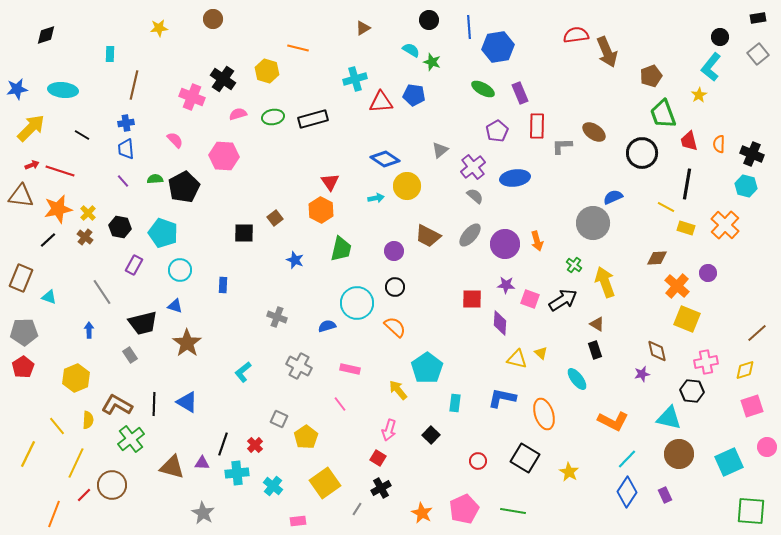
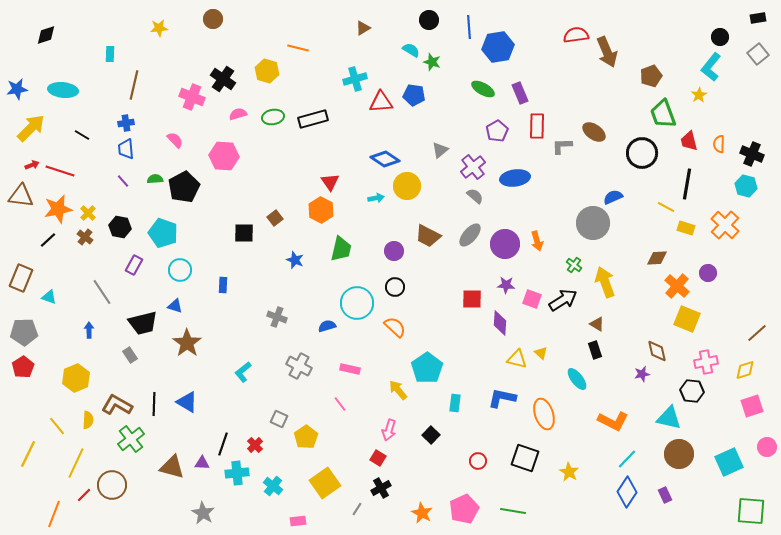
pink square at (530, 299): moved 2 px right
black square at (525, 458): rotated 12 degrees counterclockwise
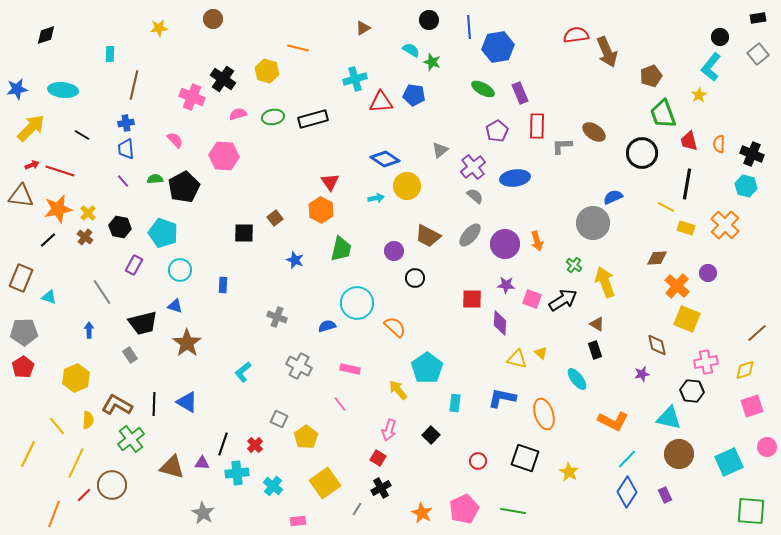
black circle at (395, 287): moved 20 px right, 9 px up
brown diamond at (657, 351): moved 6 px up
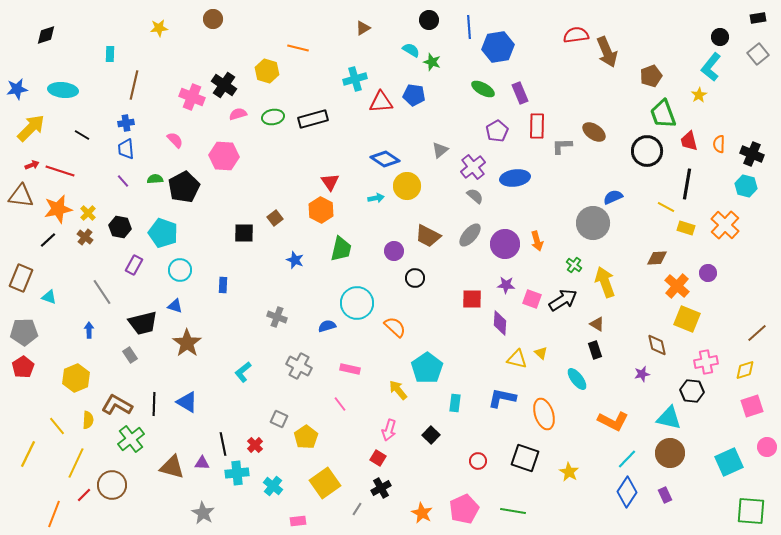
black cross at (223, 79): moved 1 px right, 6 px down
black circle at (642, 153): moved 5 px right, 2 px up
black line at (223, 444): rotated 30 degrees counterclockwise
brown circle at (679, 454): moved 9 px left, 1 px up
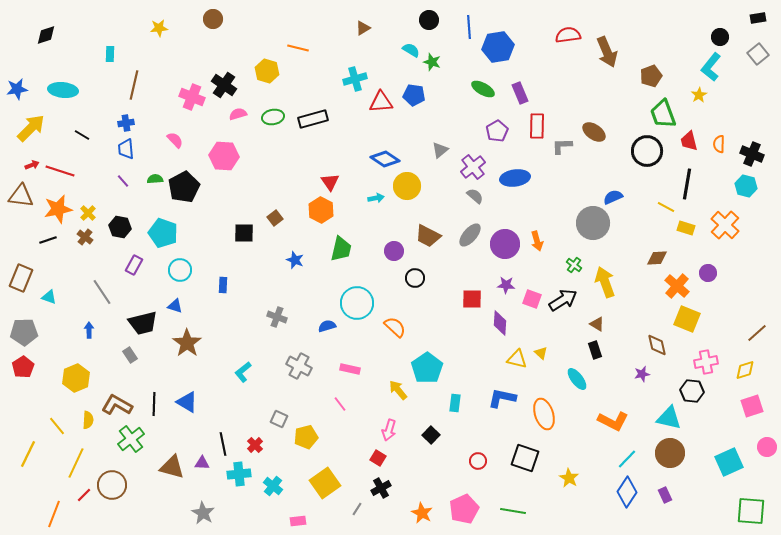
red semicircle at (576, 35): moved 8 px left
black line at (48, 240): rotated 24 degrees clockwise
yellow pentagon at (306, 437): rotated 20 degrees clockwise
yellow star at (569, 472): moved 6 px down
cyan cross at (237, 473): moved 2 px right, 1 px down
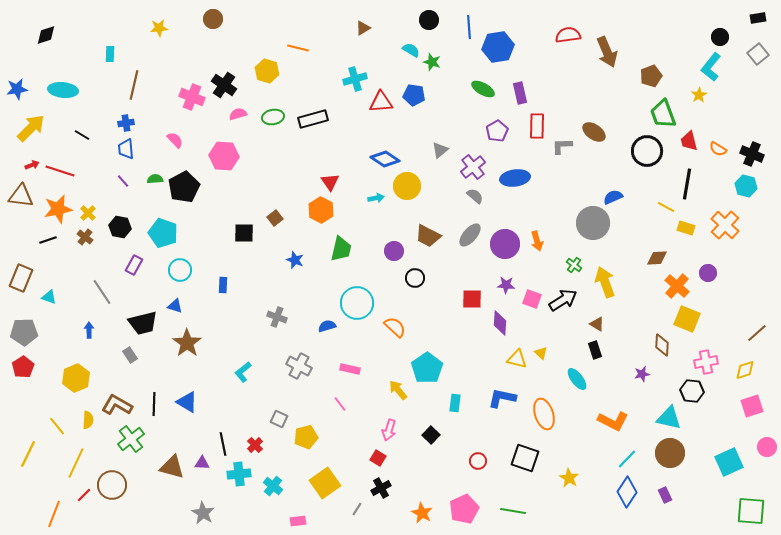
purple rectangle at (520, 93): rotated 10 degrees clockwise
orange semicircle at (719, 144): moved 1 px left, 5 px down; rotated 60 degrees counterclockwise
brown diamond at (657, 345): moved 5 px right; rotated 15 degrees clockwise
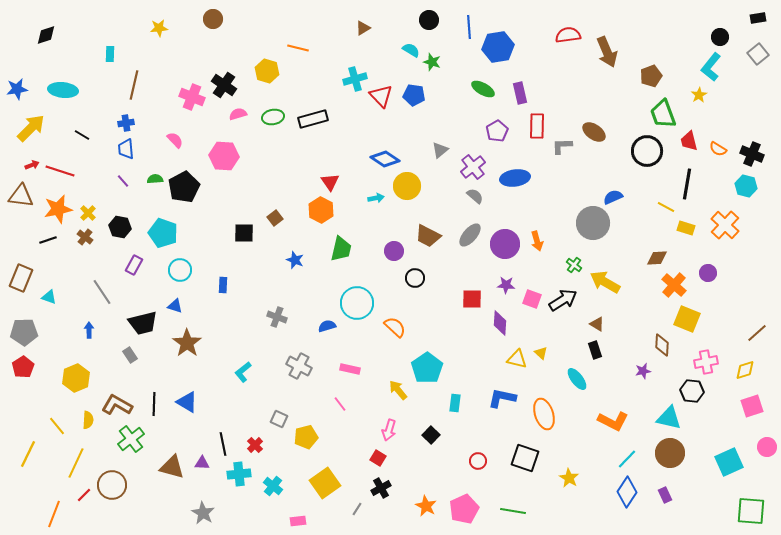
red triangle at (381, 102): moved 6 px up; rotated 50 degrees clockwise
yellow arrow at (605, 282): rotated 40 degrees counterclockwise
orange cross at (677, 286): moved 3 px left, 1 px up
purple star at (642, 374): moved 1 px right, 3 px up
orange star at (422, 513): moved 4 px right, 7 px up
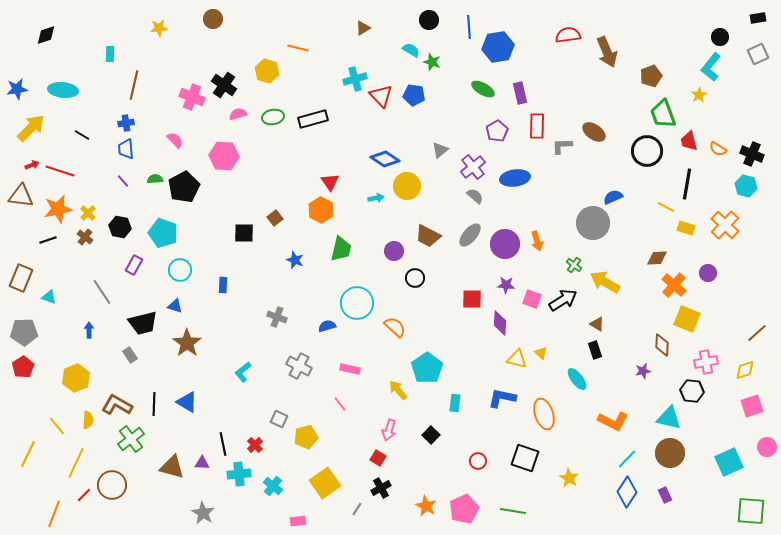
gray square at (758, 54): rotated 15 degrees clockwise
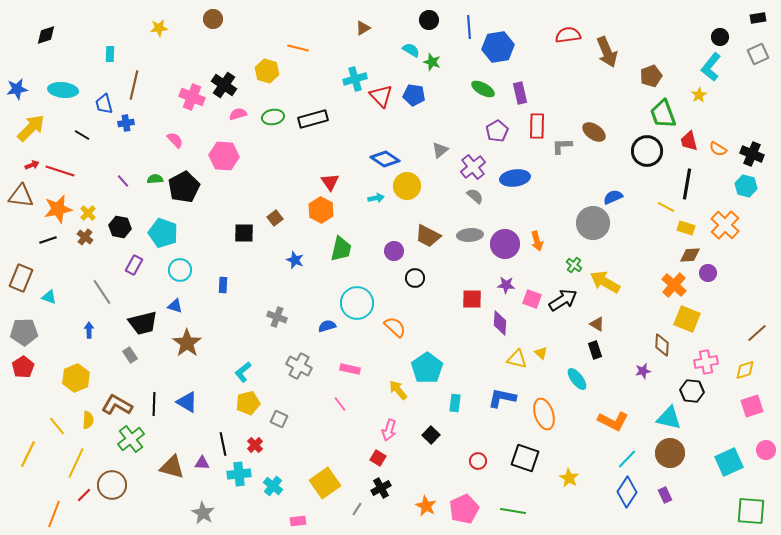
blue trapezoid at (126, 149): moved 22 px left, 45 px up; rotated 10 degrees counterclockwise
gray ellipse at (470, 235): rotated 45 degrees clockwise
brown diamond at (657, 258): moved 33 px right, 3 px up
yellow pentagon at (306, 437): moved 58 px left, 34 px up
pink circle at (767, 447): moved 1 px left, 3 px down
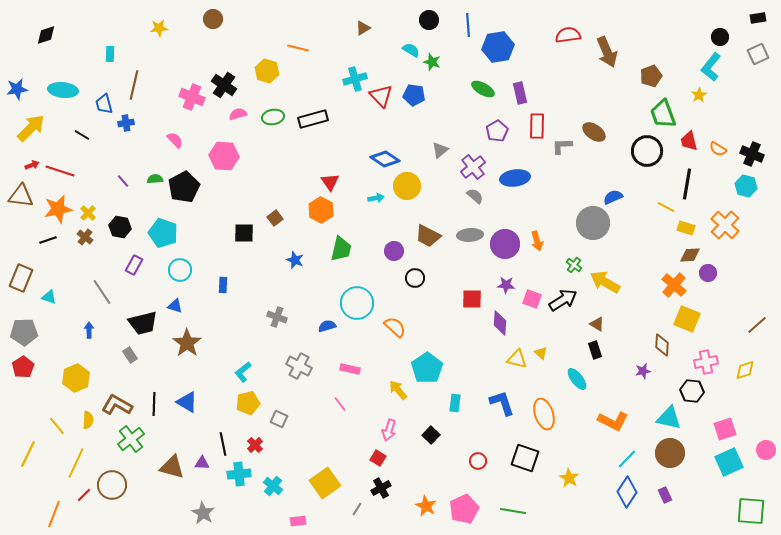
blue line at (469, 27): moved 1 px left, 2 px up
brown line at (757, 333): moved 8 px up
blue L-shape at (502, 398): moved 5 px down; rotated 60 degrees clockwise
pink square at (752, 406): moved 27 px left, 23 px down
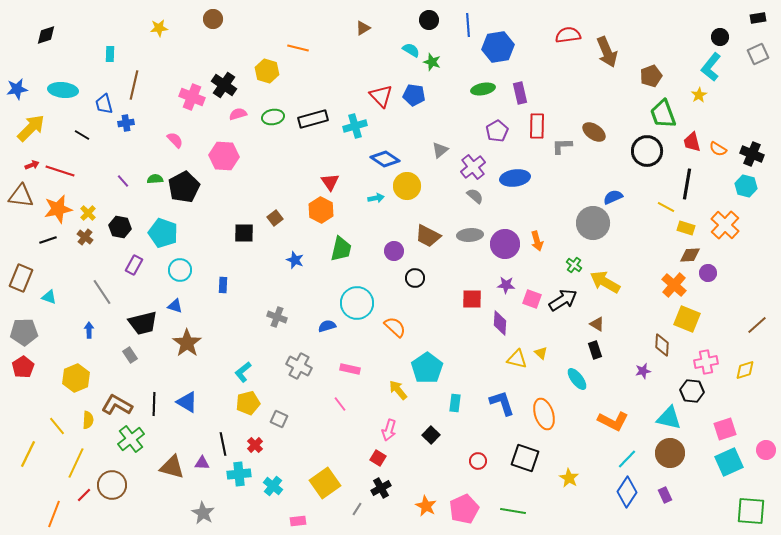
cyan cross at (355, 79): moved 47 px down
green ellipse at (483, 89): rotated 40 degrees counterclockwise
red trapezoid at (689, 141): moved 3 px right, 1 px down
